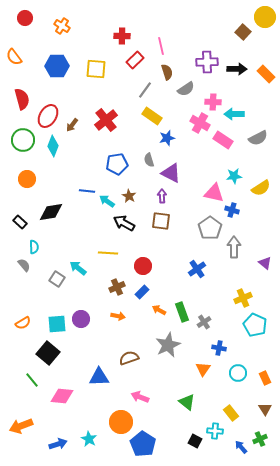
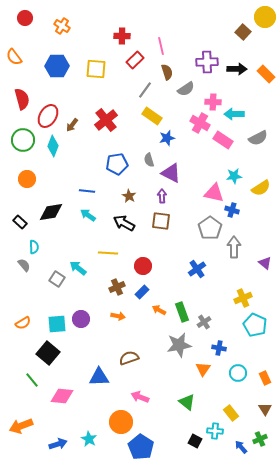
cyan arrow at (107, 201): moved 19 px left, 14 px down
gray star at (168, 345): moved 11 px right; rotated 15 degrees clockwise
blue pentagon at (143, 444): moved 2 px left, 3 px down
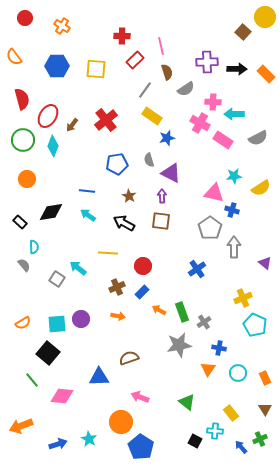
orange triangle at (203, 369): moved 5 px right
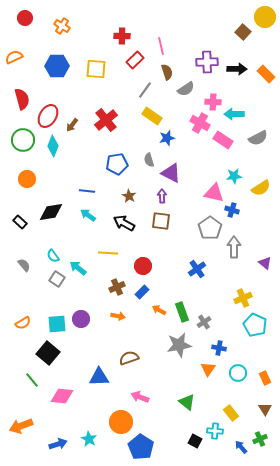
orange semicircle at (14, 57): rotated 102 degrees clockwise
cyan semicircle at (34, 247): moved 19 px right, 9 px down; rotated 144 degrees clockwise
